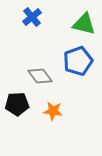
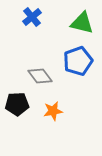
green triangle: moved 2 px left, 1 px up
orange star: rotated 18 degrees counterclockwise
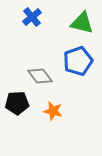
black pentagon: moved 1 px up
orange star: rotated 24 degrees clockwise
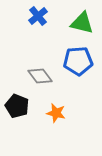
blue cross: moved 6 px right, 1 px up
blue pentagon: rotated 16 degrees clockwise
black pentagon: moved 3 px down; rotated 25 degrees clockwise
orange star: moved 3 px right, 2 px down
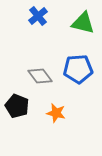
green triangle: moved 1 px right
blue pentagon: moved 8 px down
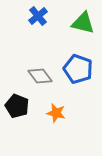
blue pentagon: rotated 24 degrees clockwise
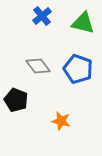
blue cross: moved 4 px right
gray diamond: moved 2 px left, 10 px up
black pentagon: moved 1 px left, 6 px up
orange star: moved 5 px right, 8 px down
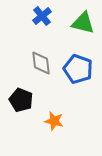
gray diamond: moved 3 px right, 3 px up; rotated 30 degrees clockwise
black pentagon: moved 5 px right
orange star: moved 7 px left
